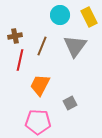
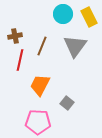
cyan circle: moved 3 px right, 1 px up
gray square: moved 3 px left; rotated 24 degrees counterclockwise
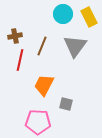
orange trapezoid: moved 4 px right
gray square: moved 1 px left, 1 px down; rotated 24 degrees counterclockwise
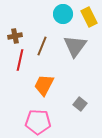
gray square: moved 14 px right; rotated 24 degrees clockwise
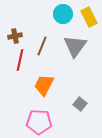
pink pentagon: moved 1 px right
